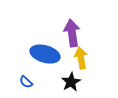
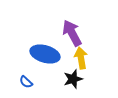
purple arrow: rotated 20 degrees counterclockwise
black star: moved 2 px right, 3 px up; rotated 12 degrees clockwise
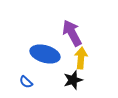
yellow arrow: rotated 15 degrees clockwise
black star: moved 1 px down
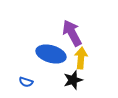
blue ellipse: moved 6 px right
blue semicircle: rotated 24 degrees counterclockwise
